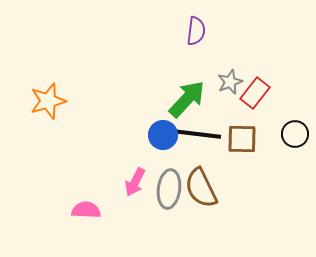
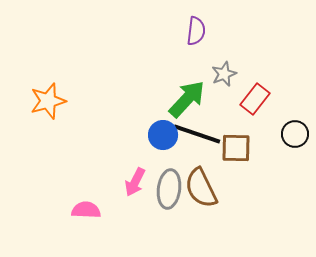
gray star: moved 6 px left, 8 px up
red rectangle: moved 6 px down
black line: rotated 12 degrees clockwise
brown square: moved 6 px left, 9 px down
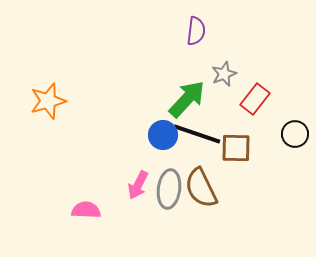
pink arrow: moved 3 px right, 3 px down
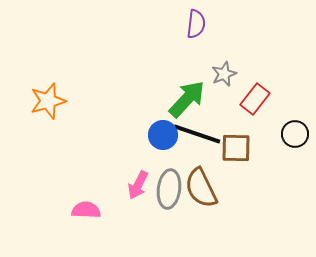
purple semicircle: moved 7 px up
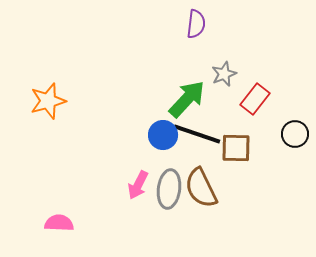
pink semicircle: moved 27 px left, 13 px down
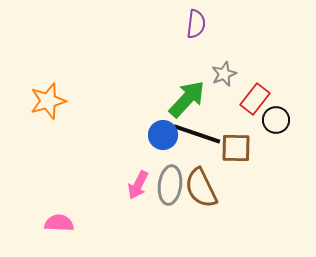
black circle: moved 19 px left, 14 px up
gray ellipse: moved 1 px right, 4 px up
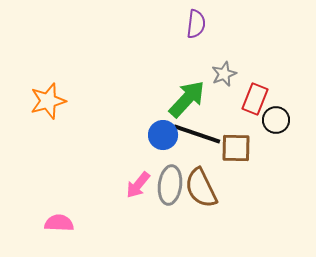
red rectangle: rotated 16 degrees counterclockwise
pink arrow: rotated 12 degrees clockwise
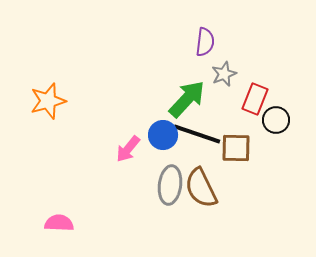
purple semicircle: moved 9 px right, 18 px down
pink arrow: moved 10 px left, 36 px up
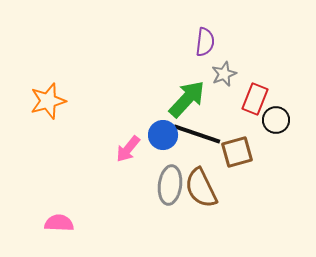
brown square: moved 1 px right, 4 px down; rotated 16 degrees counterclockwise
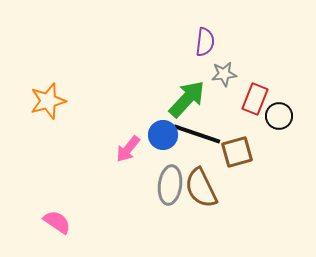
gray star: rotated 15 degrees clockwise
black circle: moved 3 px right, 4 px up
pink semicircle: moved 2 px left, 1 px up; rotated 32 degrees clockwise
